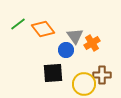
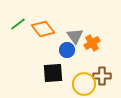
blue circle: moved 1 px right
brown cross: moved 1 px down
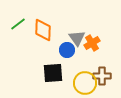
orange diamond: moved 1 px down; rotated 40 degrees clockwise
gray triangle: moved 2 px right, 2 px down
yellow circle: moved 1 px right, 1 px up
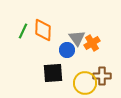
green line: moved 5 px right, 7 px down; rotated 28 degrees counterclockwise
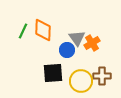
yellow circle: moved 4 px left, 2 px up
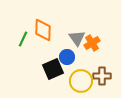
green line: moved 8 px down
blue circle: moved 7 px down
black square: moved 4 px up; rotated 20 degrees counterclockwise
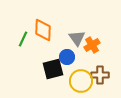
orange cross: moved 2 px down
black square: rotated 10 degrees clockwise
brown cross: moved 2 px left, 1 px up
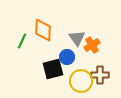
green line: moved 1 px left, 2 px down
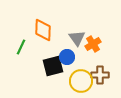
green line: moved 1 px left, 6 px down
orange cross: moved 1 px right, 1 px up
black square: moved 3 px up
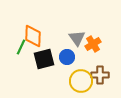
orange diamond: moved 10 px left, 6 px down
black square: moved 9 px left, 7 px up
